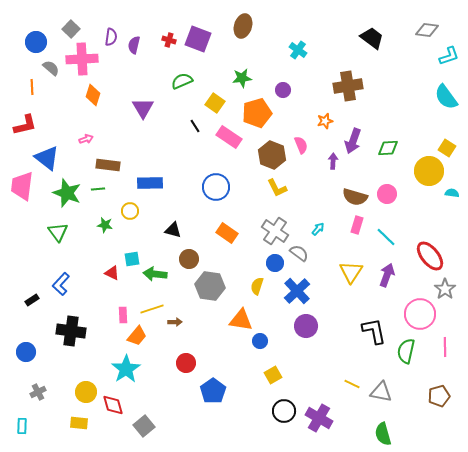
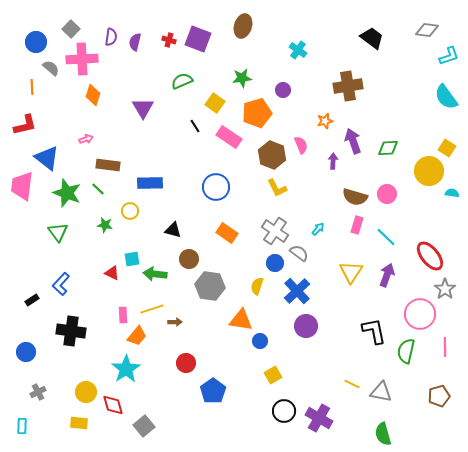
purple semicircle at (134, 45): moved 1 px right, 3 px up
purple arrow at (353, 141): rotated 140 degrees clockwise
green line at (98, 189): rotated 48 degrees clockwise
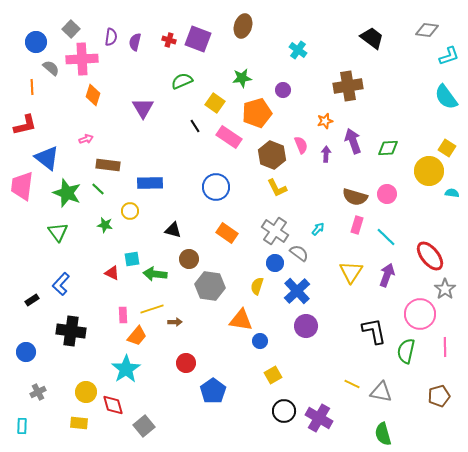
purple arrow at (333, 161): moved 7 px left, 7 px up
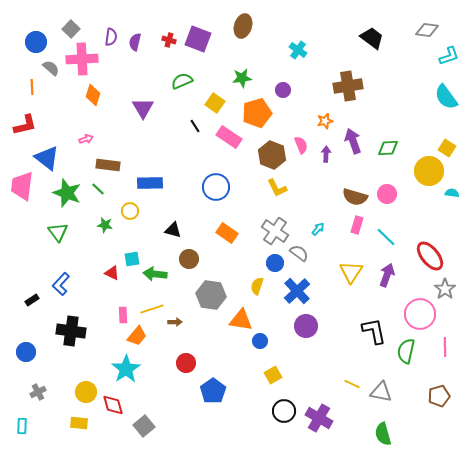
gray hexagon at (210, 286): moved 1 px right, 9 px down
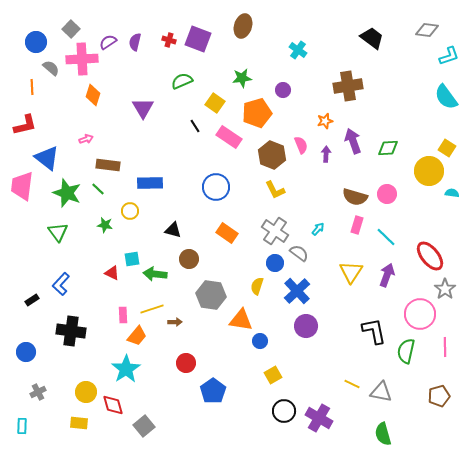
purple semicircle at (111, 37): moved 3 px left, 5 px down; rotated 132 degrees counterclockwise
yellow L-shape at (277, 188): moved 2 px left, 2 px down
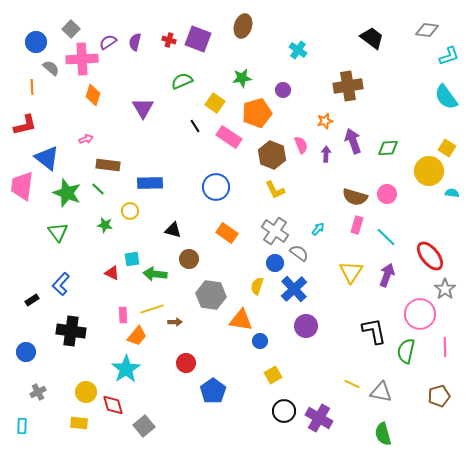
blue cross at (297, 291): moved 3 px left, 2 px up
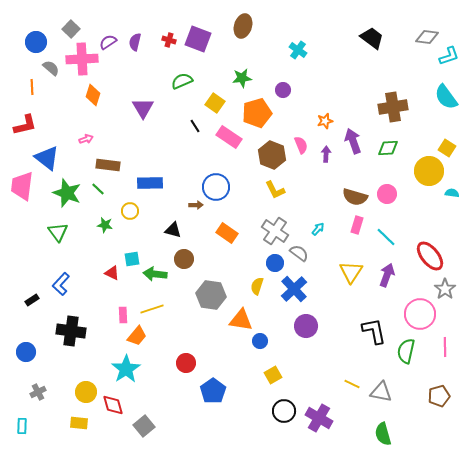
gray diamond at (427, 30): moved 7 px down
brown cross at (348, 86): moved 45 px right, 21 px down
brown circle at (189, 259): moved 5 px left
brown arrow at (175, 322): moved 21 px right, 117 px up
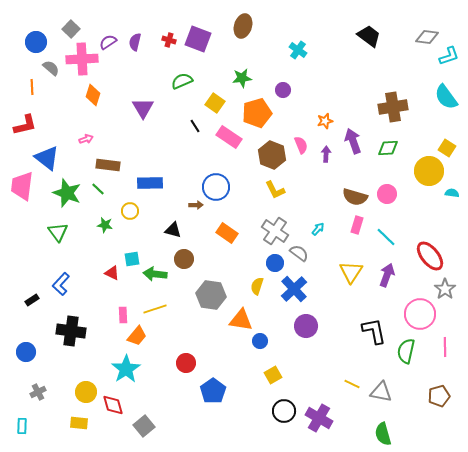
black trapezoid at (372, 38): moved 3 px left, 2 px up
yellow line at (152, 309): moved 3 px right
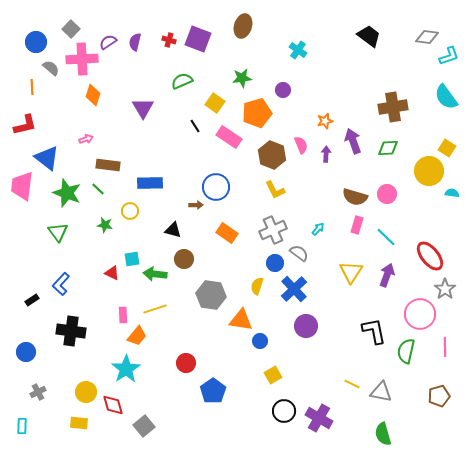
gray cross at (275, 231): moved 2 px left, 1 px up; rotated 32 degrees clockwise
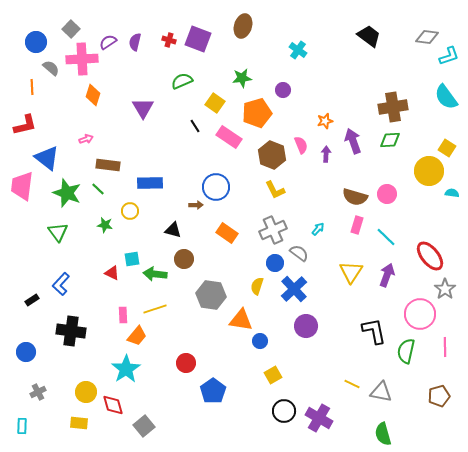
green diamond at (388, 148): moved 2 px right, 8 px up
